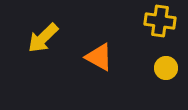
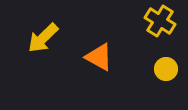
yellow cross: rotated 24 degrees clockwise
yellow circle: moved 1 px down
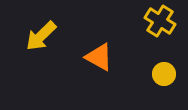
yellow arrow: moved 2 px left, 2 px up
yellow circle: moved 2 px left, 5 px down
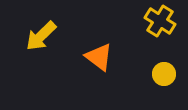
orange triangle: rotated 8 degrees clockwise
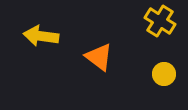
yellow arrow: rotated 52 degrees clockwise
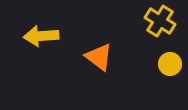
yellow arrow: rotated 12 degrees counterclockwise
yellow circle: moved 6 px right, 10 px up
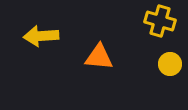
yellow cross: rotated 16 degrees counterclockwise
orange triangle: rotated 32 degrees counterclockwise
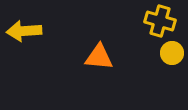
yellow arrow: moved 17 px left, 5 px up
yellow circle: moved 2 px right, 11 px up
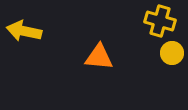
yellow arrow: rotated 16 degrees clockwise
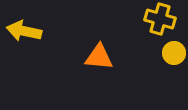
yellow cross: moved 2 px up
yellow circle: moved 2 px right
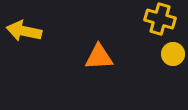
yellow circle: moved 1 px left, 1 px down
orange triangle: rotated 8 degrees counterclockwise
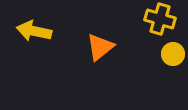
yellow arrow: moved 10 px right
orange triangle: moved 1 px right, 10 px up; rotated 36 degrees counterclockwise
